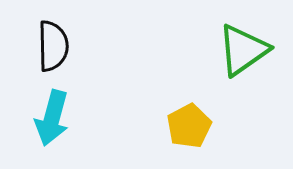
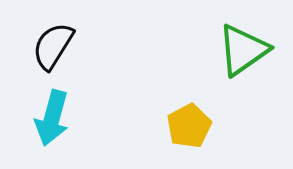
black semicircle: rotated 147 degrees counterclockwise
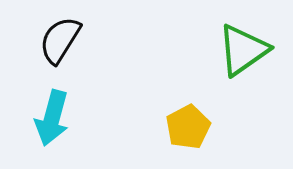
black semicircle: moved 7 px right, 6 px up
yellow pentagon: moved 1 px left, 1 px down
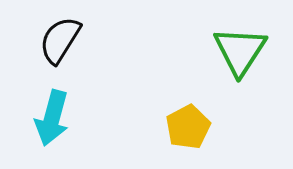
green triangle: moved 3 px left, 1 px down; rotated 22 degrees counterclockwise
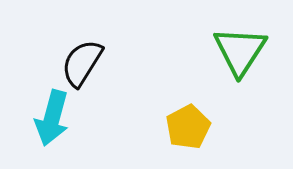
black semicircle: moved 22 px right, 23 px down
